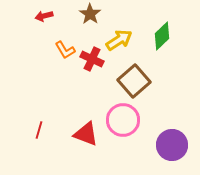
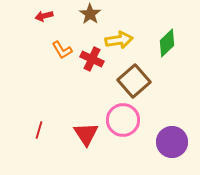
green diamond: moved 5 px right, 7 px down
yellow arrow: rotated 24 degrees clockwise
orange L-shape: moved 3 px left
red triangle: rotated 36 degrees clockwise
purple circle: moved 3 px up
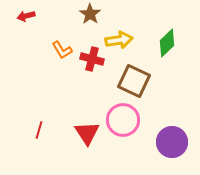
red arrow: moved 18 px left
red cross: rotated 10 degrees counterclockwise
brown square: rotated 24 degrees counterclockwise
red triangle: moved 1 px right, 1 px up
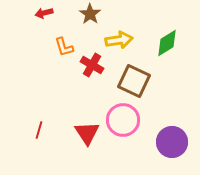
red arrow: moved 18 px right, 3 px up
green diamond: rotated 12 degrees clockwise
orange L-shape: moved 2 px right, 3 px up; rotated 15 degrees clockwise
red cross: moved 6 px down; rotated 15 degrees clockwise
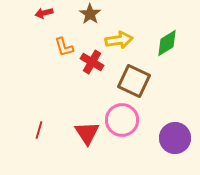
red cross: moved 3 px up
pink circle: moved 1 px left
purple circle: moved 3 px right, 4 px up
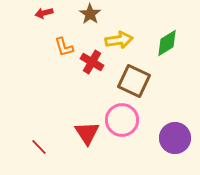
red line: moved 17 px down; rotated 60 degrees counterclockwise
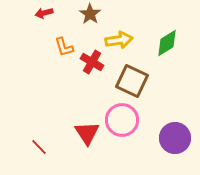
brown square: moved 2 px left
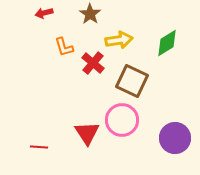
red cross: moved 1 px right, 1 px down; rotated 10 degrees clockwise
red line: rotated 42 degrees counterclockwise
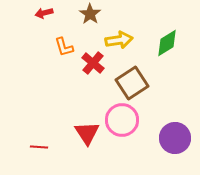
brown square: moved 2 px down; rotated 32 degrees clockwise
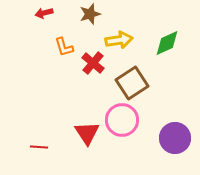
brown star: rotated 20 degrees clockwise
green diamond: rotated 8 degrees clockwise
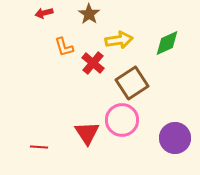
brown star: moved 1 px left; rotated 20 degrees counterclockwise
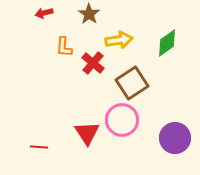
green diamond: rotated 12 degrees counterclockwise
orange L-shape: rotated 20 degrees clockwise
